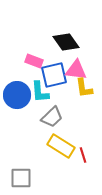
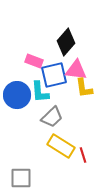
black diamond: rotated 76 degrees clockwise
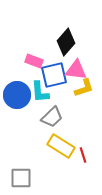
yellow L-shape: rotated 100 degrees counterclockwise
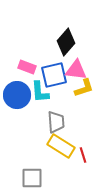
pink rectangle: moved 7 px left, 6 px down
gray trapezoid: moved 4 px right, 5 px down; rotated 50 degrees counterclockwise
gray square: moved 11 px right
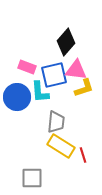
blue circle: moved 2 px down
gray trapezoid: rotated 10 degrees clockwise
